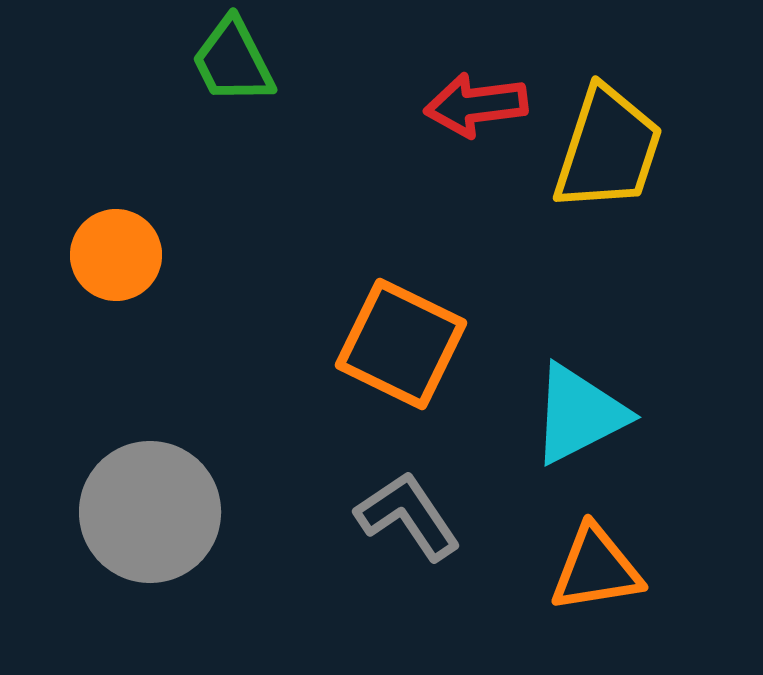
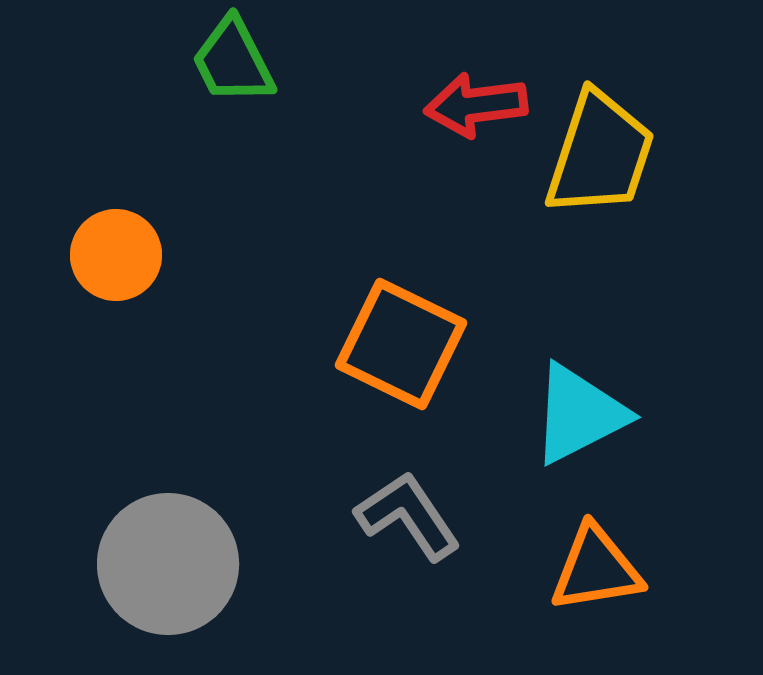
yellow trapezoid: moved 8 px left, 5 px down
gray circle: moved 18 px right, 52 px down
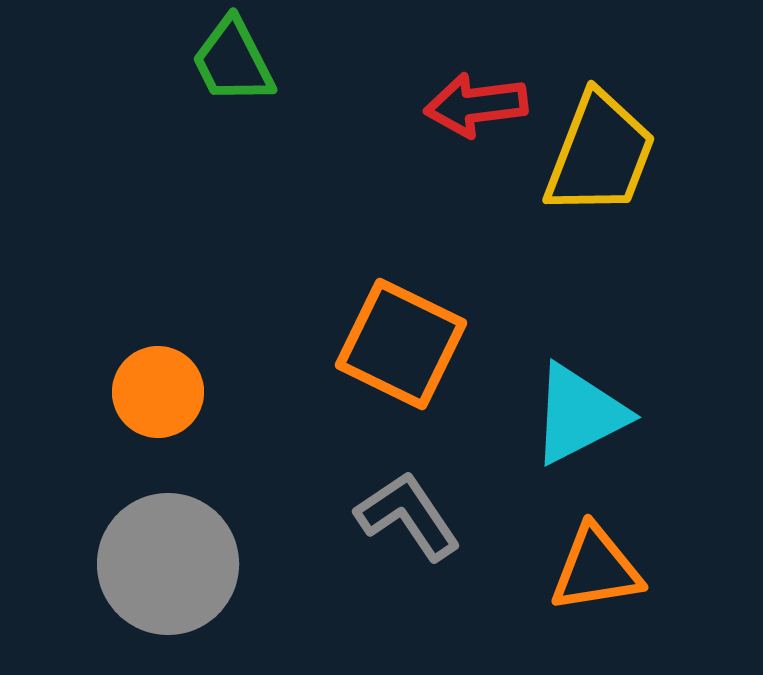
yellow trapezoid: rotated 3 degrees clockwise
orange circle: moved 42 px right, 137 px down
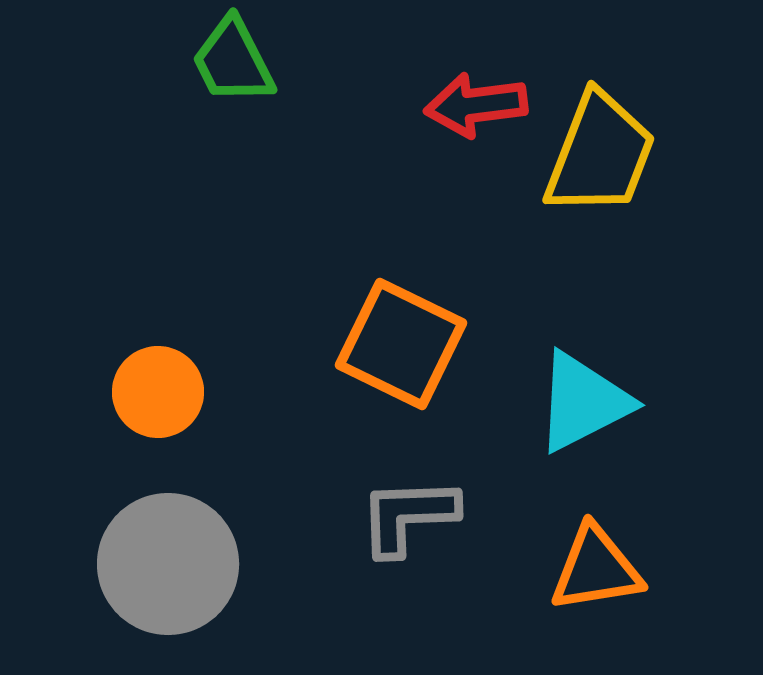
cyan triangle: moved 4 px right, 12 px up
gray L-shape: rotated 58 degrees counterclockwise
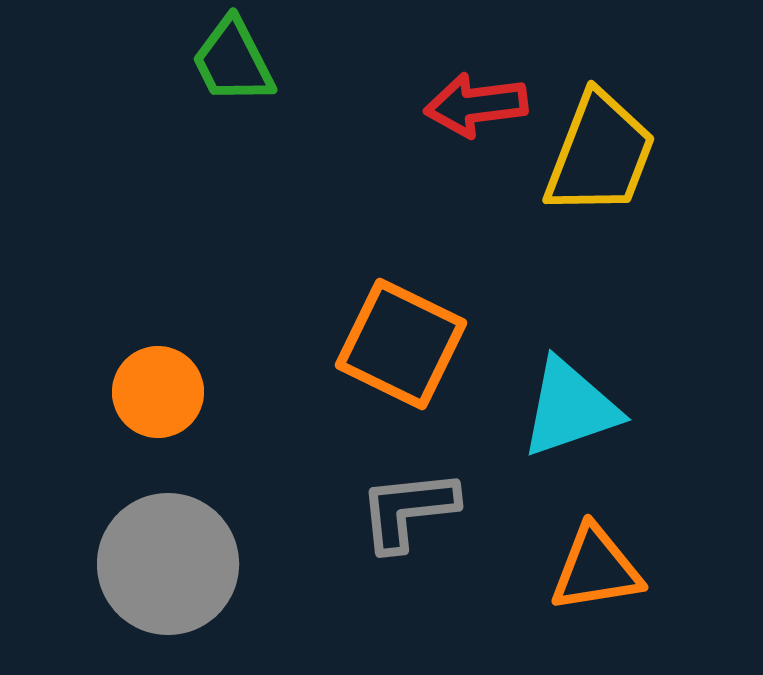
cyan triangle: moved 13 px left, 6 px down; rotated 8 degrees clockwise
gray L-shape: moved 6 px up; rotated 4 degrees counterclockwise
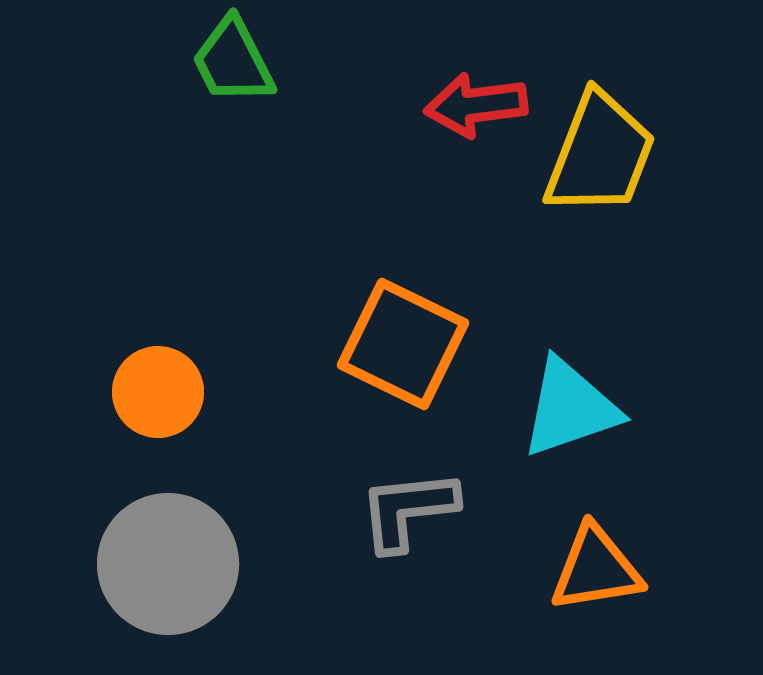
orange square: moved 2 px right
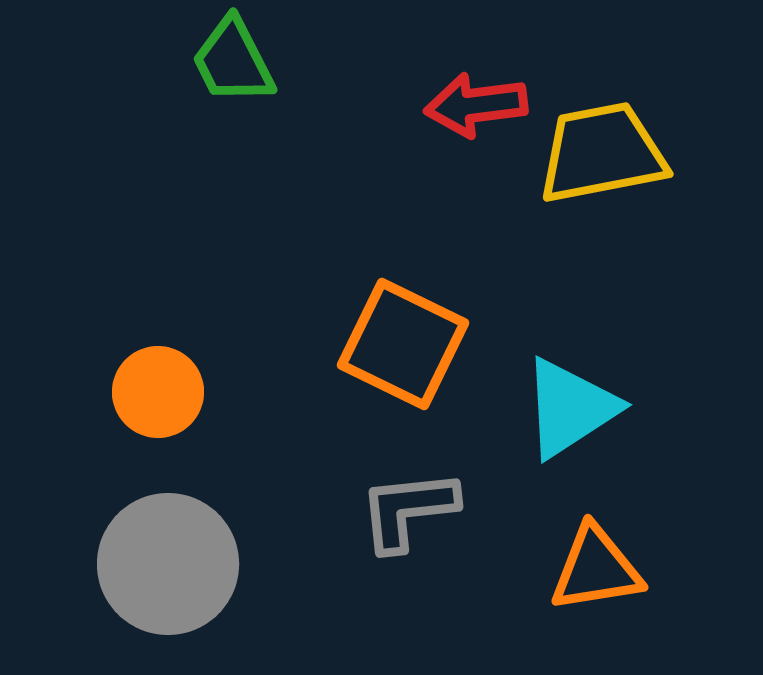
yellow trapezoid: moved 2 px right, 1 px up; rotated 122 degrees counterclockwise
cyan triangle: rotated 14 degrees counterclockwise
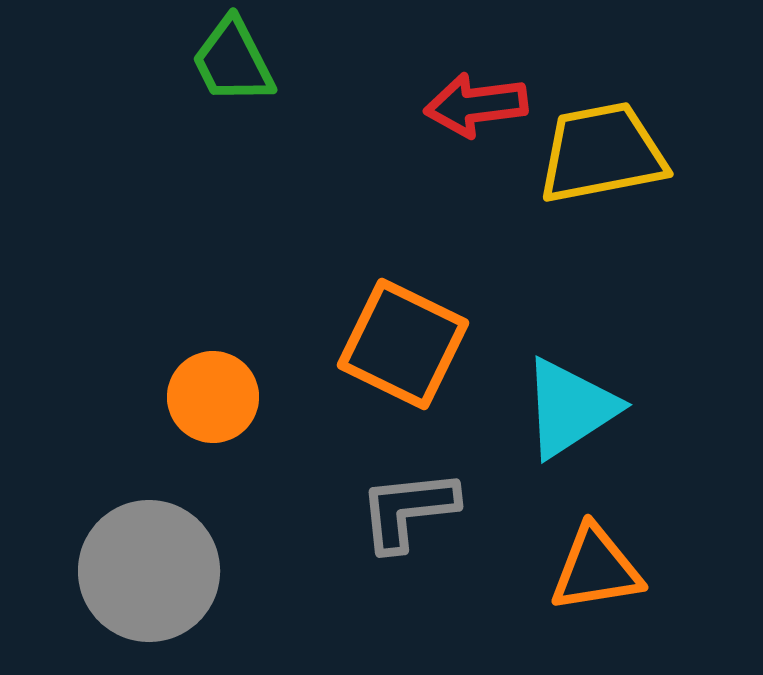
orange circle: moved 55 px right, 5 px down
gray circle: moved 19 px left, 7 px down
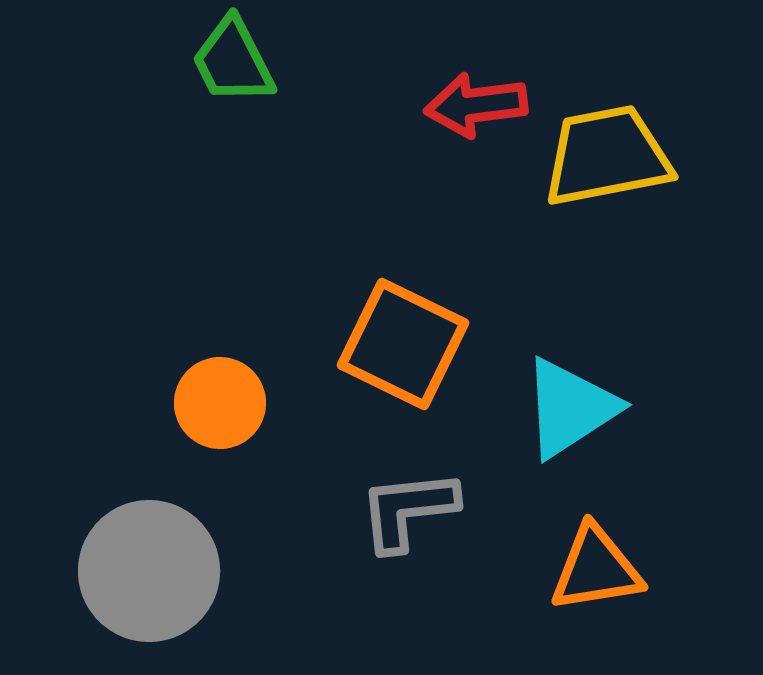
yellow trapezoid: moved 5 px right, 3 px down
orange circle: moved 7 px right, 6 px down
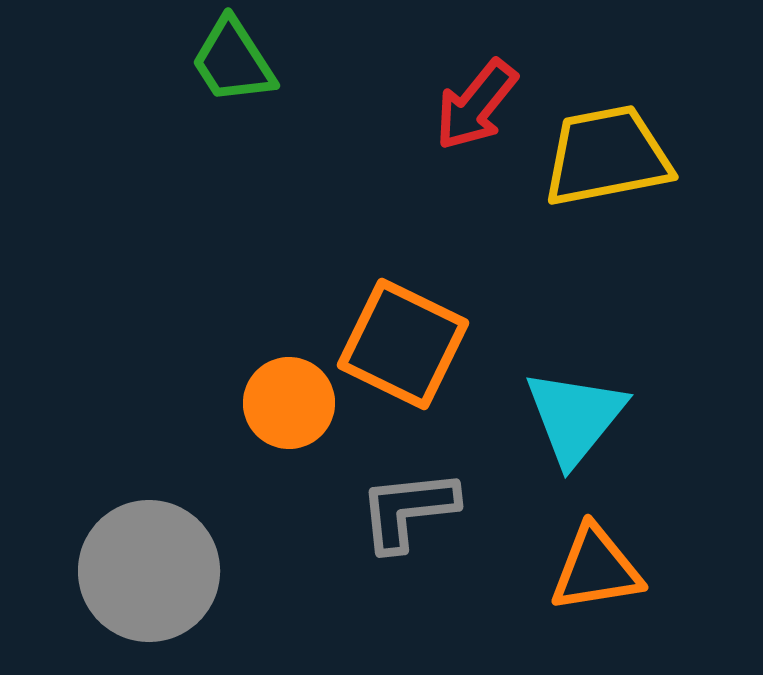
green trapezoid: rotated 6 degrees counterclockwise
red arrow: rotated 44 degrees counterclockwise
orange circle: moved 69 px right
cyan triangle: moved 5 px right, 9 px down; rotated 18 degrees counterclockwise
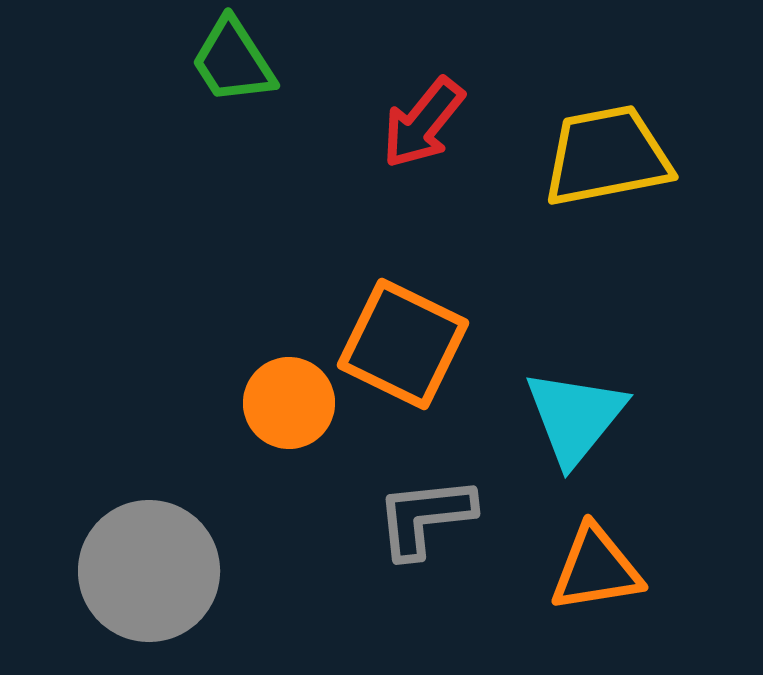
red arrow: moved 53 px left, 18 px down
gray L-shape: moved 17 px right, 7 px down
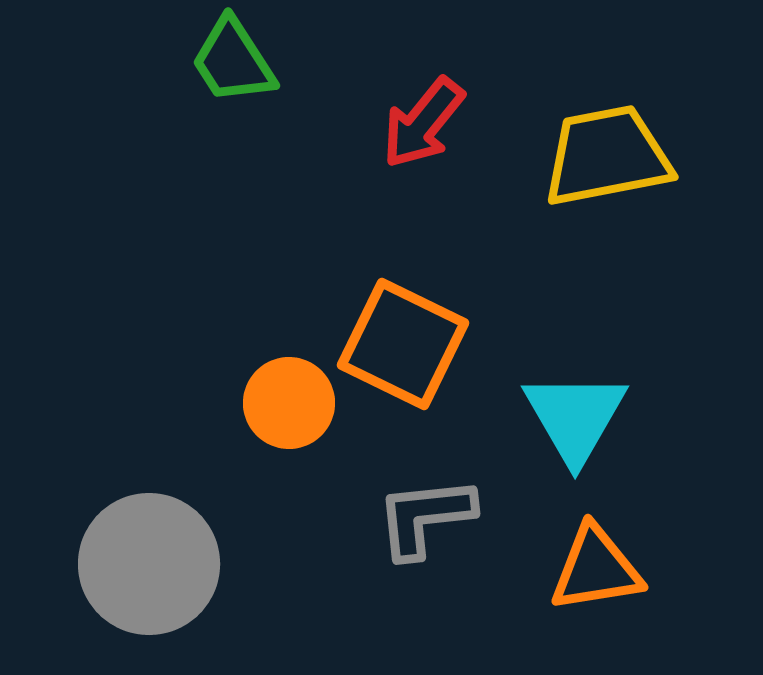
cyan triangle: rotated 9 degrees counterclockwise
gray circle: moved 7 px up
